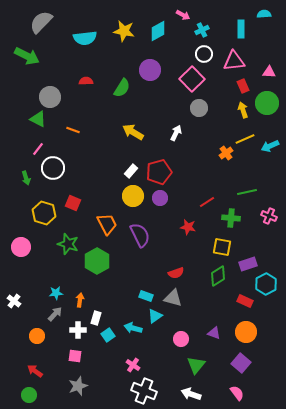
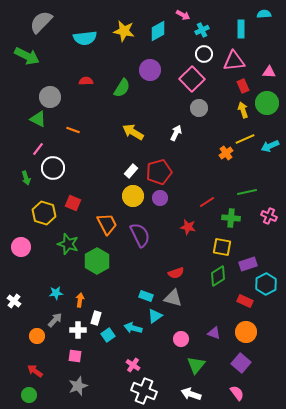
gray arrow at (55, 314): moved 6 px down
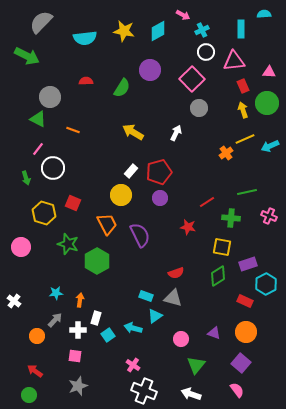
white circle at (204, 54): moved 2 px right, 2 px up
yellow circle at (133, 196): moved 12 px left, 1 px up
pink semicircle at (237, 393): moved 3 px up
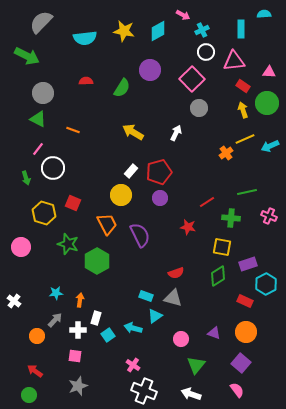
red rectangle at (243, 86): rotated 32 degrees counterclockwise
gray circle at (50, 97): moved 7 px left, 4 px up
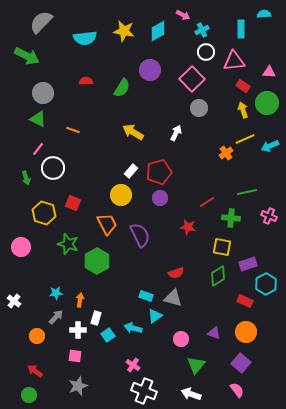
gray arrow at (55, 320): moved 1 px right, 3 px up
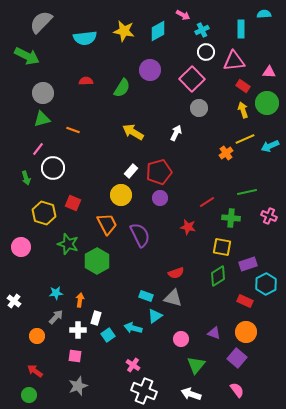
green triangle at (38, 119): moved 4 px right; rotated 42 degrees counterclockwise
purple square at (241, 363): moved 4 px left, 5 px up
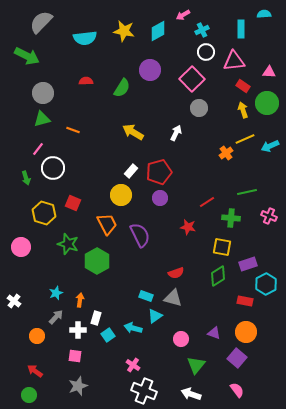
pink arrow at (183, 15): rotated 120 degrees clockwise
cyan star at (56, 293): rotated 16 degrees counterclockwise
red rectangle at (245, 301): rotated 14 degrees counterclockwise
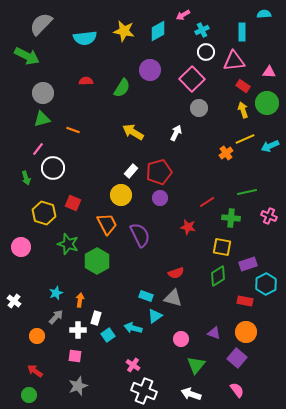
gray semicircle at (41, 22): moved 2 px down
cyan rectangle at (241, 29): moved 1 px right, 3 px down
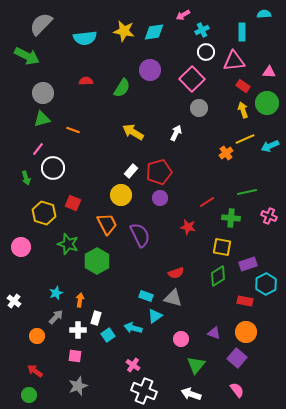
cyan diamond at (158, 31): moved 4 px left, 1 px down; rotated 20 degrees clockwise
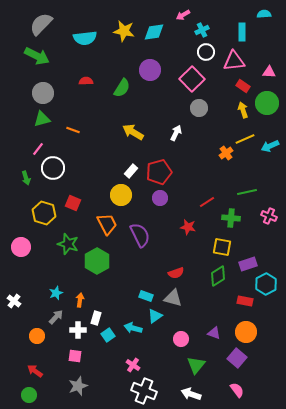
green arrow at (27, 56): moved 10 px right
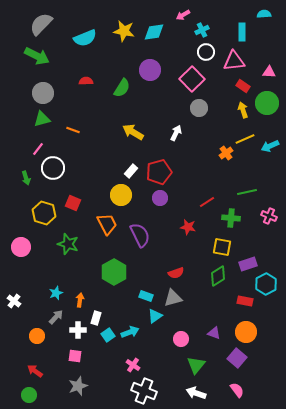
cyan semicircle at (85, 38): rotated 15 degrees counterclockwise
green hexagon at (97, 261): moved 17 px right, 11 px down
gray triangle at (173, 298): rotated 30 degrees counterclockwise
cyan arrow at (133, 328): moved 3 px left, 4 px down; rotated 144 degrees clockwise
white arrow at (191, 394): moved 5 px right, 1 px up
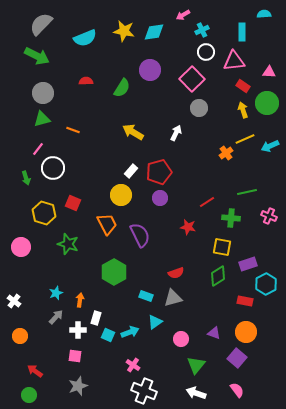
cyan triangle at (155, 316): moved 6 px down
cyan square at (108, 335): rotated 32 degrees counterclockwise
orange circle at (37, 336): moved 17 px left
